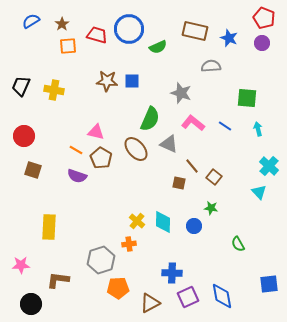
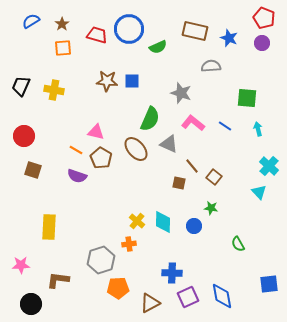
orange square at (68, 46): moved 5 px left, 2 px down
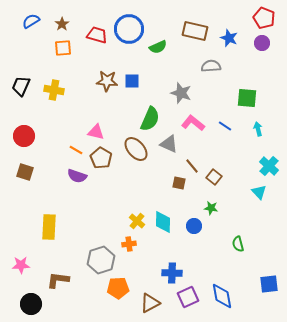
brown square at (33, 170): moved 8 px left, 2 px down
green semicircle at (238, 244): rotated 14 degrees clockwise
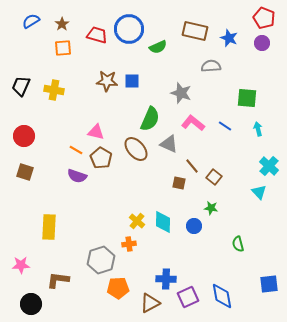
blue cross at (172, 273): moved 6 px left, 6 px down
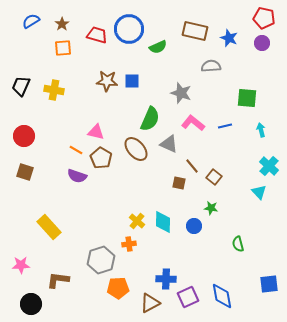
red pentagon at (264, 18): rotated 10 degrees counterclockwise
blue line at (225, 126): rotated 48 degrees counterclockwise
cyan arrow at (258, 129): moved 3 px right, 1 px down
yellow rectangle at (49, 227): rotated 45 degrees counterclockwise
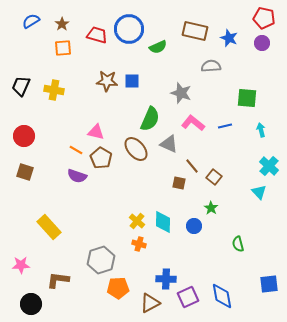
green star at (211, 208): rotated 24 degrees clockwise
orange cross at (129, 244): moved 10 px right; rotated 24 degrees clockwise
